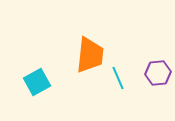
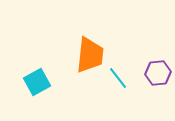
cyan line: rotated 15 degrees counterclockwise
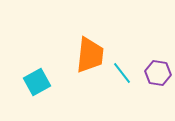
purple hexagon: rotated 15 degrees clockwise
cyan line: moved 4 px right, 5 px up
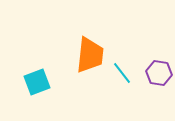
purple hexagon: moved 1 px right
cyan square: rotated 8 degrees clockwise
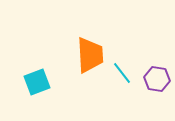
orange trapezoid: rotated 9 degrees counterclockwise
purple hexagon: moved 2 px left, 6 px down
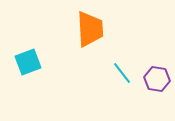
orange trapezoid: moved 26 px up
cyan square: moved 9 px left, 20 px up
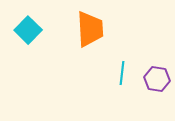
cyan square: moved 32 px up; rotated 24 degrees counterclockwise
cyan line: rotated 45 degrees clockwise
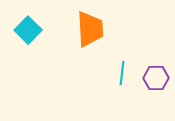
purple hexagon: moved 1 px left, 1 px up; rotated 10 degrees counterclockwise
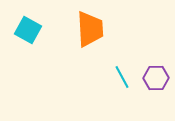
cyan square: rotated 16 degrees counterclockwise
cyan line: moved 4 px down; rotated 35 degrees counterclockwise
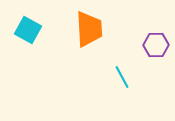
orange trapezoid: moved 1 px left
purple hexagon: moved 33 px up
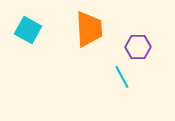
purple hexagon: moved 18 px left, 2 px down
